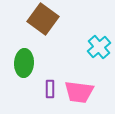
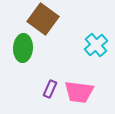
cyan cross: moved 3 px left, 2 px up
green ellipse: moved 1 px left, 15 px up
purple rectangle: rotated 24 degrees clockwise
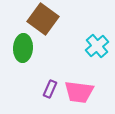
cyan cross: moved 1 px right, 1 px down
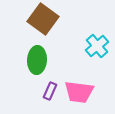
green ellipse: moved 14 px right, 12 px down
purple rectangle: moved 2 px down
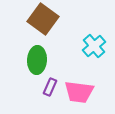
cyan cross: moved 3 px left
purple rectangle: moved 4 px up
